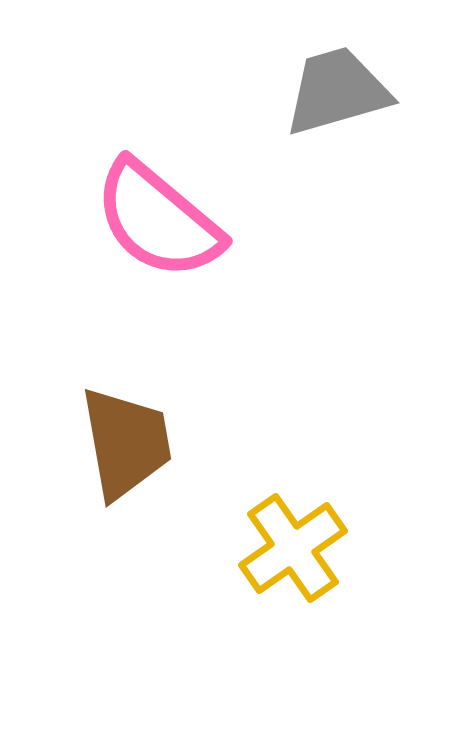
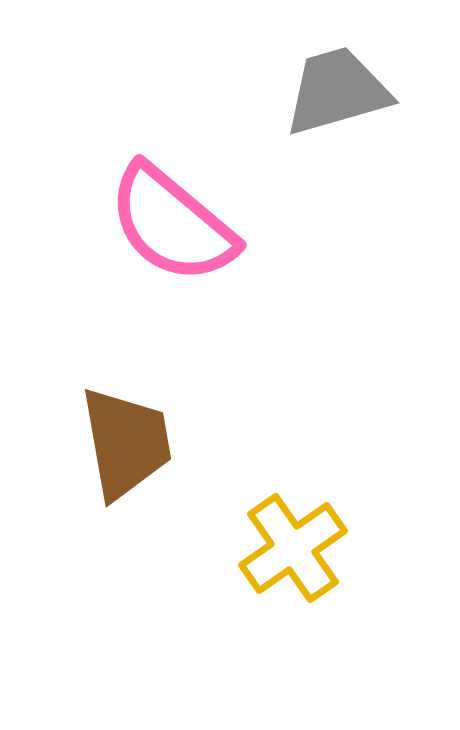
pink semicircle: moved 14 px right, 4 px down
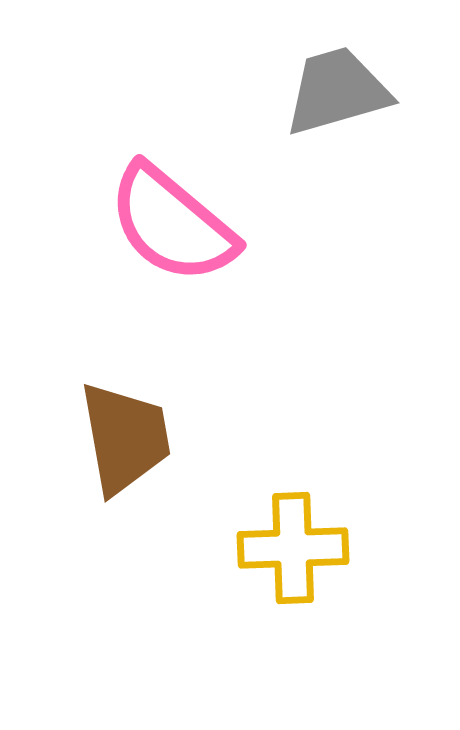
brown trapezoid: moved 1 px left, 5 px up
yellow cross: rotated 33 degrees clockwise
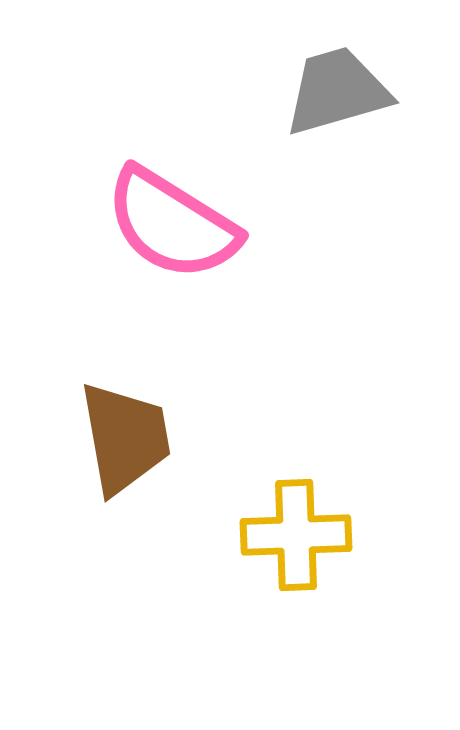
pink semicircle: rotated 8 degrees counterclockwise
yellow cross: moved 3 px right, 13 px up
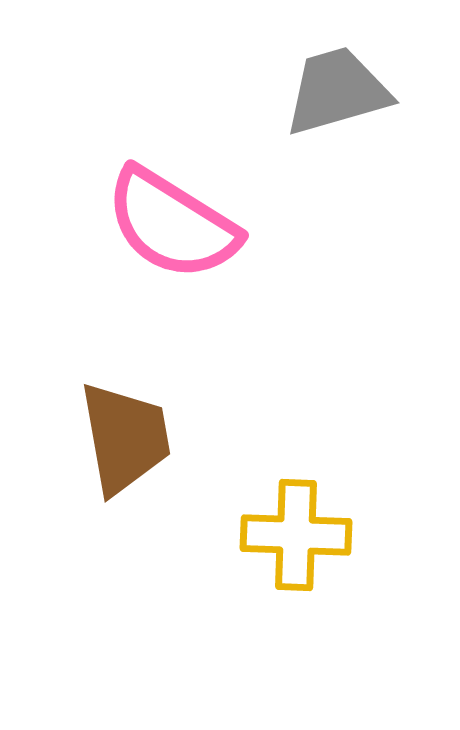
yellow cross: rotated 4 degrees clockwise
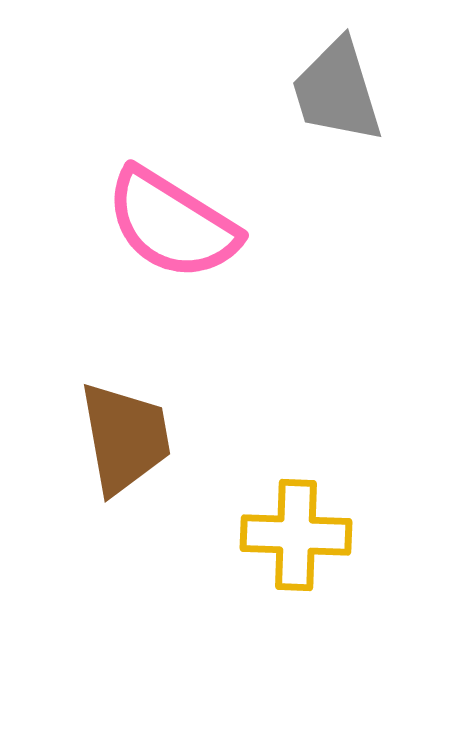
gray trapezoid: rotated 91 degrees counterclockwise
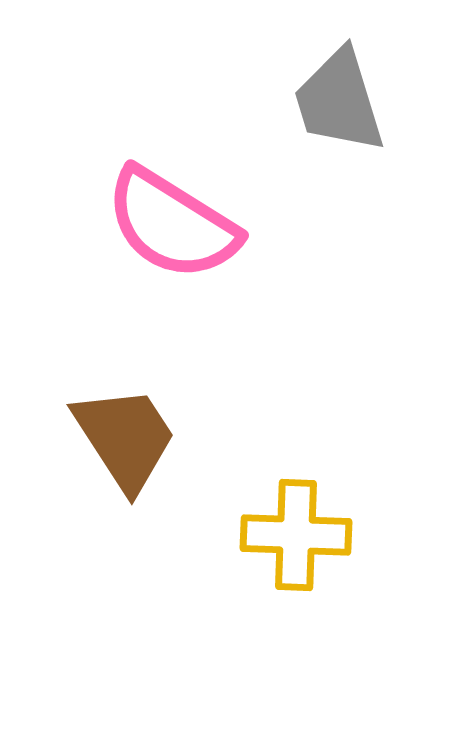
gray trapezoid: moved 2 px right, 10 px down
brown trapezoid: rotated 23 degrees counterclockwise
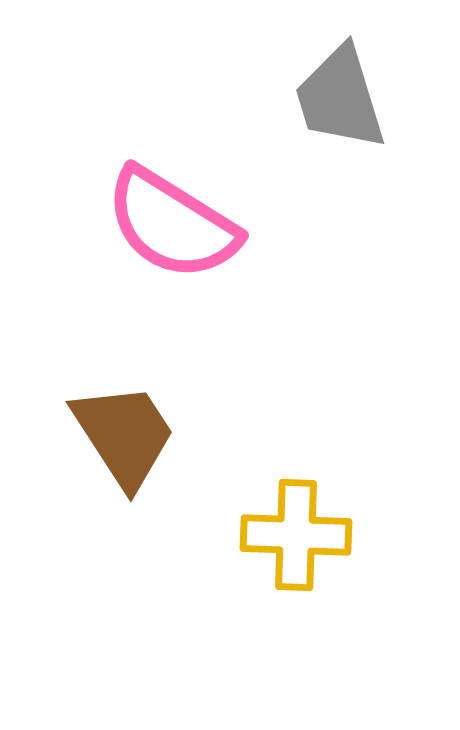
gray trapezoid: moved 1 px right, 3 px up
brown trapezoid: moved 1 px left, 3 px up
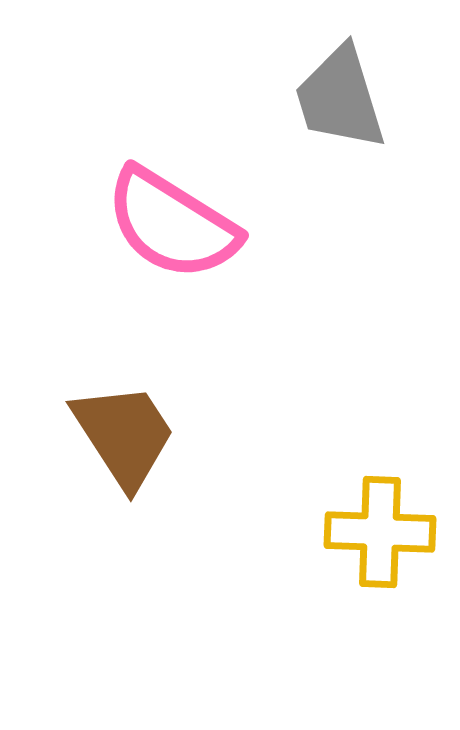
yellow cross: moved 84 px right, 3 px up
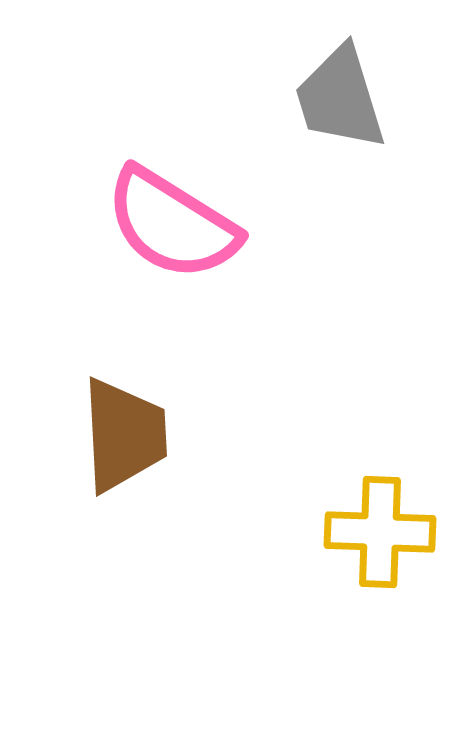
brown trapezoid: rotated 30 degrees clockwise
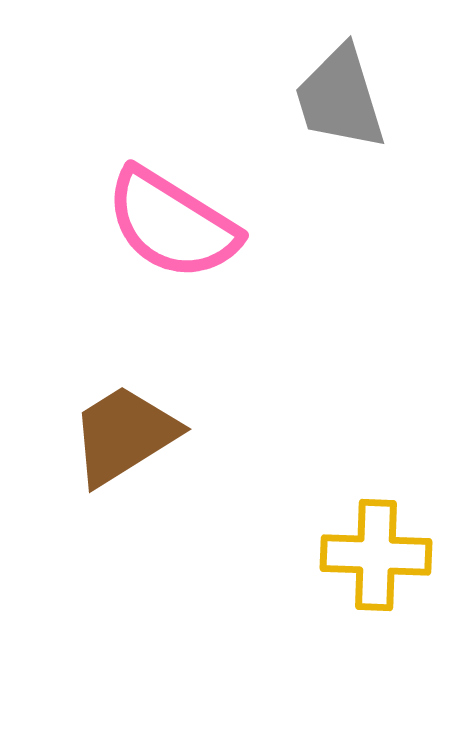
brown trapezoid: rotated 119 degrees counterclockwise
yellow cross: moved 4 px left, 23 px down
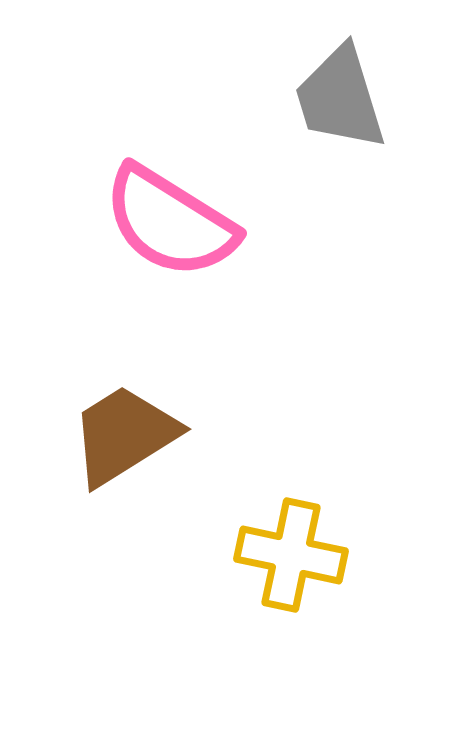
pink semicircle: moved 2 px left, 2 px up
yellow cross: moved 85 px left; rotated 10 degrees clockwise
